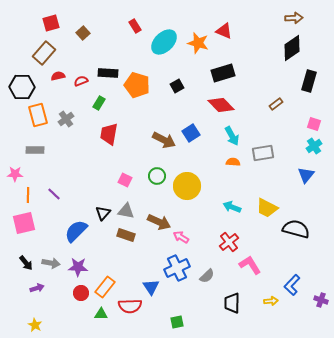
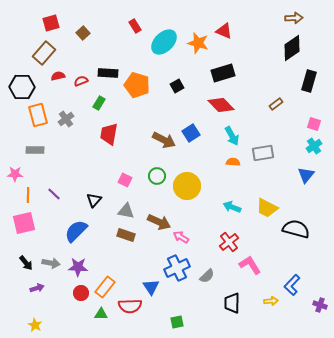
black triangle at (103, 213): moved 9 px left, 13 px up
purple cross at (321, 300): moved 1 px left, 5 px down
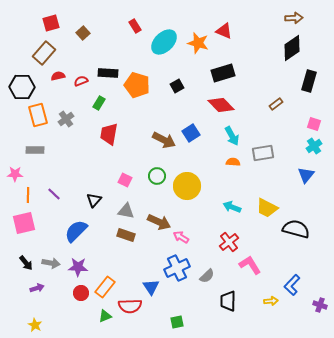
black trapezoid at (232, 303): moved 4 px left, 2 px up
green triangle at (101, 314): moved 4 px right, 2 px down; rotated 24 degrees counterclockwise
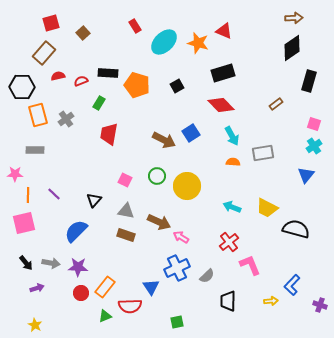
pink L-shape at (250, 265): rotated 10 degrees clockwise
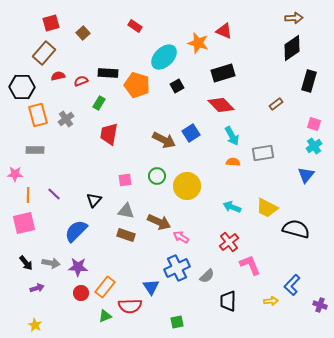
red rectangle at (135, 26): rotated 24 degrees counterclockwise
cyan ellipse at (164, 42): moved 15 px down
pink square at (125, 180): rotated 32 degrees counterclockwise
